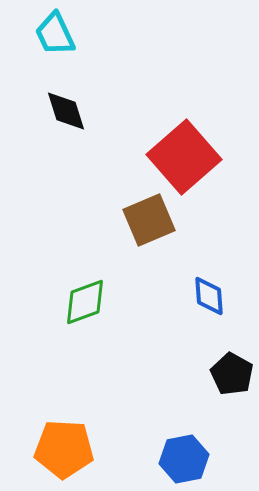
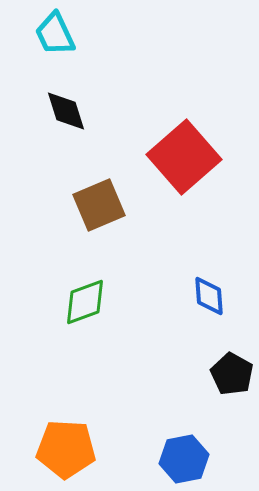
brown square: moved 50 px left, 15 px up
orange pentagon: moved 2 px right
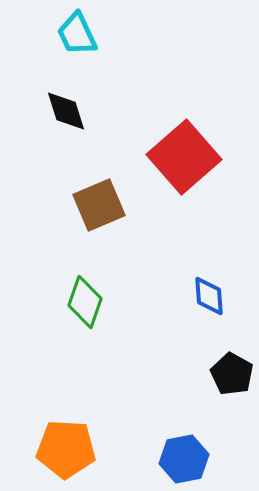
cyan trapezoid: moved 22 px right
green diamond: rotated 51 degrees counterclockwise
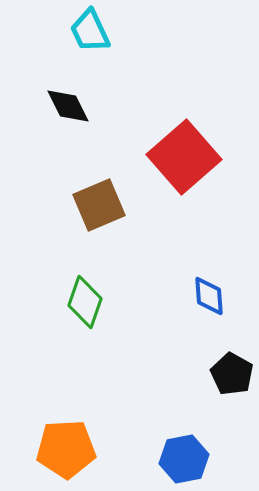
cyan trapezoid: moved 13 px right, 3 px up
black diamond: moved 2 px right, 5 px up; rotated 9 degrees counterclockwise
orange pentagon: rotated 6 degrees counterclockwise
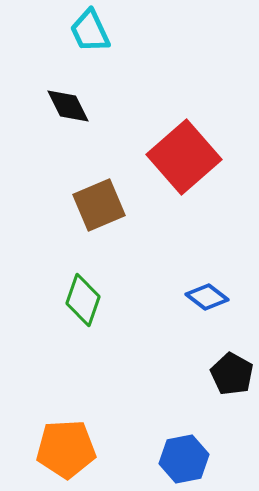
blue diamond: moved 2 px left, 1 px down; rotated 48 degrees counterclockwise
green diamond: moved 2 px left, 2 px up
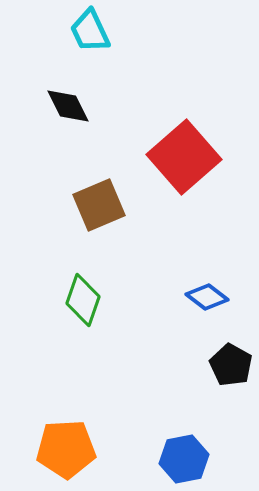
black pentagon: moved 1 px left, 9 px up
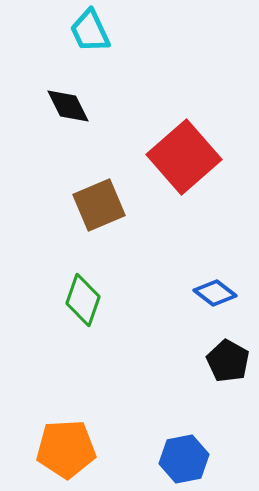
blue diamond: moved 8 px right, 4 px up
black pentagon: moved 3 px left, 4 px up
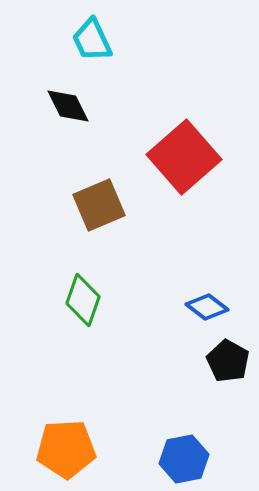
cyan trapezoid: moved 2 px right, 9 px down
blue diamond: moved 8 px left, 14 px down
